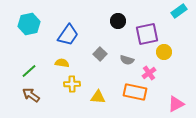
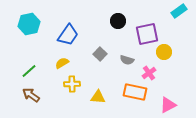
yellow semicircle: rotated 40 degrees counterclockwise
pink triangle: moved 8 px left, 1 px down
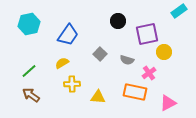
pink triangle: moved 2 px up
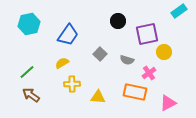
green line: moved 2 px left, 1 px down
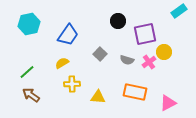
purple square: moved 2 px left
pink cross: moved 11 px up
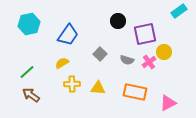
yellow triangle: moved 9 px up
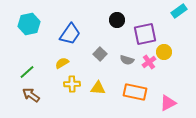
black circle: moved 1 px left, 1 px up
blue trapezoid: moved 2 px right, 1 px up
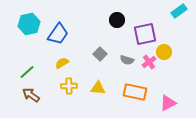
blue trapezoid: moved 12 px left
yellow cross: moved 3 px left, 2 px down
